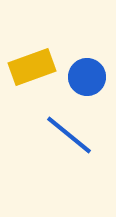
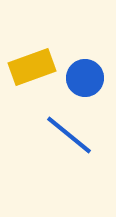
blue circle: moved 2 px left, 1 px down
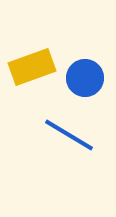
blue line: rotated 8 degrees counterclockwise
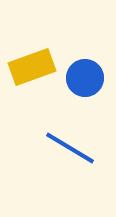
blue line: moved 1 px right, 13 px down
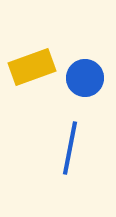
blue line: rotated 70 degrees clockwise
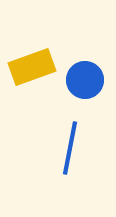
blue circle: moved 2 px down
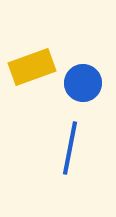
blue circle: moved 2 px left, 3 px down
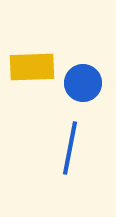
yellow rectangle: rotated 18 degrees clockwise
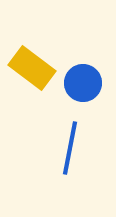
yellow rectangle: moved 1 px down; rotated 39 degrees clockwise
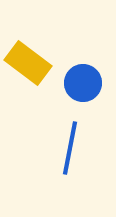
yellow rectangle: moved 4 px left, 5 px up
